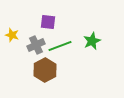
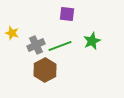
purple square: moved 19 px right, 8 px up
yellow star: moved 2 px up
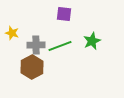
purple square: moved 3 px left
gray cross: rotated 24 degrees clockwise
brown hexagon: moved 13 px left, 3 px up
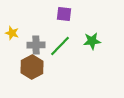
green star: rotated 18 degrees clockwise
green line: rotated 25 degrees counterclockwise
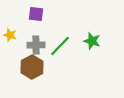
purple square: moved 28 px left
yellow star: moved 2 px left, 2 px down
green star: rotated 24 degrees clockwise
